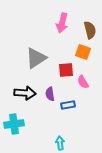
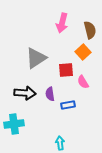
orange square: rotated 28 degrees clockwise
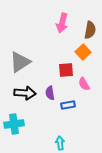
brown semicircle: rotated 24 degrees clockwise
gray triangle: moved 16 px left, 4 px down
pink semicircle: moved 1 px right, 2 px down
purple semicircle: moved 1 px up
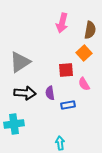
orange square: moved 1 px right, 1 px down
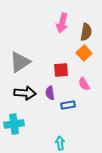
brown semicircle: moved 4 px left, 2 px down
red square: moved 5 px left
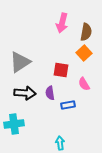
red square: rotated 14 degrees clockwise
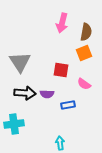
orange square: rotated 21 degrees clockwise
gray triangle: rotated 30 degrees counterclockwise
pink semicircle: rotated 24 degrees counterclockwise
purple semicircle: moved 3 px left, 1 px down; rotated 80 degrees counterclockwise
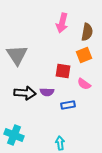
brown semicircle: moved 1 px right
orange square: moved 2 px down
gray triangle: moved 3 px left, 7 px up
red square: moved 2 px right, 1 px down
purple semicircle: moved 2 px up
cyan cross: moved 11 px down; rotated 30 degrees clockwise
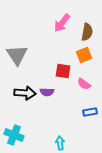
pink arrow: rotated 24 degrees clockwise
blue rectangle: moved 22 px right, 7 px down
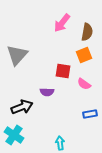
gray triangle: rotated 15 degrees clockwise
black arrow: moved 3 px left, 14 px down; rotated 25 degrees counterclockwise
blue rectangle: moved 2 px down
cyan cross: rotated 12 degrees clockwise
